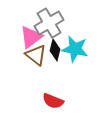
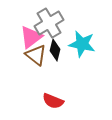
cyan star: moved 7 px right, 5 px up
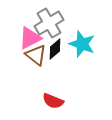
pink triangle: moved 1 px left, 1 px down; rotated 10 degrees clockwise
cyan star: rotated 8 degrees clockwise
black diamond: moved 1 px up; rotated 35 degrees clockwise
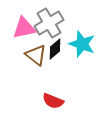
pink triangle: moved 6 px left, 10 px up; rotated 15 degrees clockwise
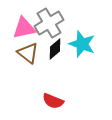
brown triangle: moved 8 px left, 2 px up
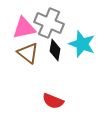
gray cross: rotated 36 degrees counterclockwise
black diamond: moved 1 px down; rotated 40 degrees counterclockwise
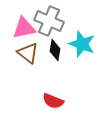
gray cross: moved 2 px up
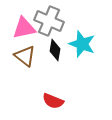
brown triangle: moved 3 px left, 3 px down
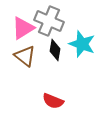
pink triangle: moved 1 px left; rotated 20 degrees counterclockwise
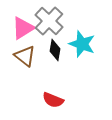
gray cross: rotated 20 degrees clockwise
red semicircle: moved 1 px up
